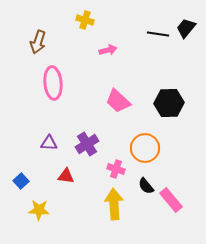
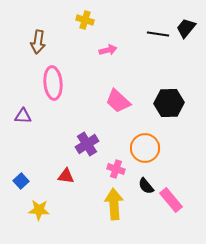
brown arrow: rotated 10 degrees counterclockwise
purple triangle: moved 26 px left, 27 px up
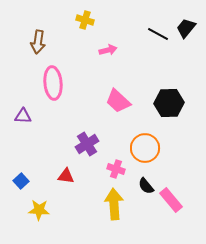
black line: rotated 20 degrees clockwise
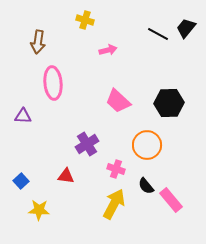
orange circle: moved 2 px right, 3 px up
yellow arrow: rotated 32 degrees clockwise
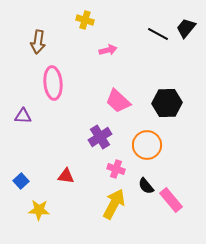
black hexagon: moved 2 px left
purple cross: moved 13 px right, 7 px up
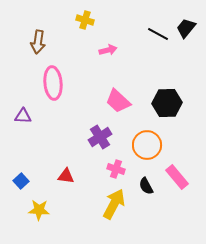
black semicircle: rotated 12 degrees clockwise
pink rectangle: moved 6 px right, 23 px up
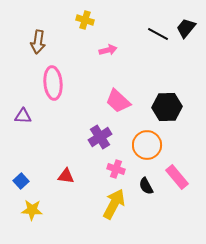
black hexagon: moved 4 px down
yellow star: moved 7 px left
